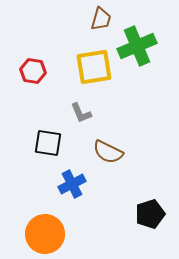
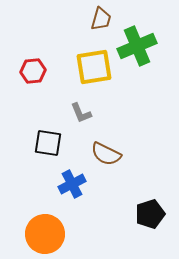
red hexagon: rotated 15 degrees counterclockwise
brown semicircle: moved 2 px left, 2 px down
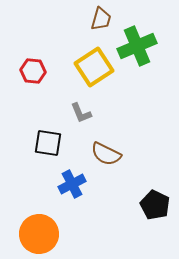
yellow square: rotated 24 degrees counterclockwise
red hexagon: rotated 10 degrees clockwise
black pentagon: moved 5 px right, 9 px up; rotated 28 degrees counterclockwise
orange circle: moved 6 px left
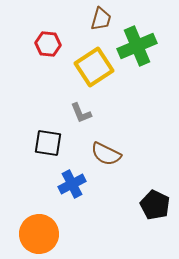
red hexagon: moved 15 px right, 27 px up
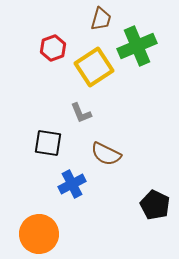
red hexagon: moved 5 px right, 4 px down; rotated 25 degrees counterclockwise
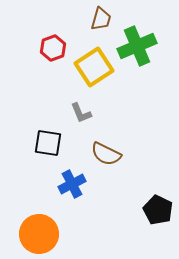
black pentagon: moved 3 px right, 5 px down
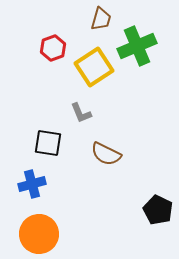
blue cross: moved 40 px left; rotated 12 degrees clockwise
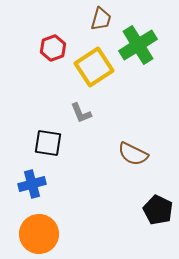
green cross: moved 1 px right, 1 px up; rotated 9 degrees counterclockwise
brown semicircle: moved 27 px right
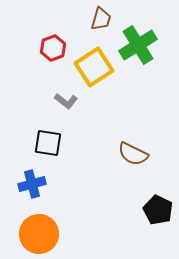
gray L-shape: moved 15 px left, 12 px up; rotated 30 degrees counterclockwise
